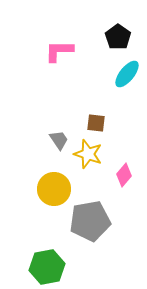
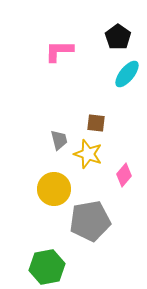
gray trapezoid: rotated 20 degrees clockwise
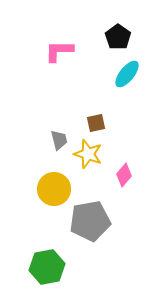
brown square: rotated 18 degrees counterclockwise
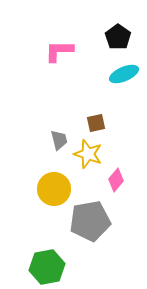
cyan ellipse: moved 3 px left; rotated 28 degrees clockwise
pink diamond: moved 8 px left, 5 px down
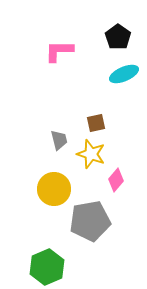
yellow star: moved 3 px right
green hexagon: rotated 12 degrees counterclockwise
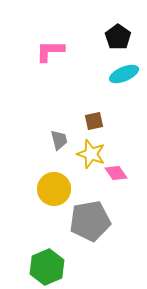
pink L-shape: moved 9 px left
brown square: moved 2 px left, 2 px up
pink diamond: moved 7 px up; rotated 75 degrees counterclockwise
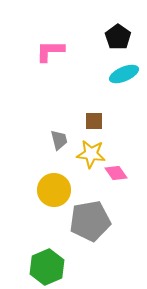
brown square: rotated 12 degrees clockwise
yellow star: rotated 12 degrees counterclockwise
yellow circle: moved 1 px down
